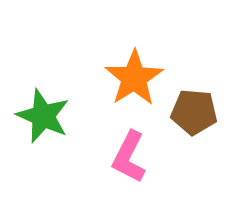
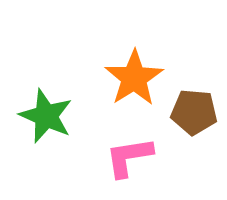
green star: moved 3 px right
pink L-shape: rotated 54 degrees clockwise
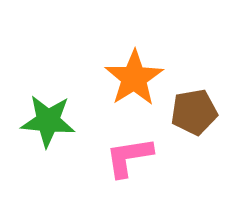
brown pentagon: rotated 15 degrees counterclockwise
green star: moved 2 px right, 5 px down; rotated 18 degrees counterclockwise
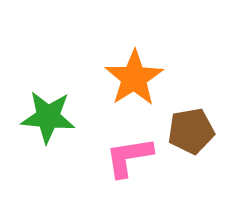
brown pentagon: moved 3 px left, 19 px down
green star: moved 4 px up
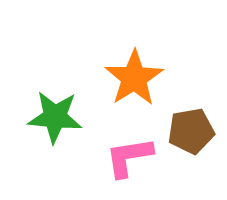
green star: moved 7 px right
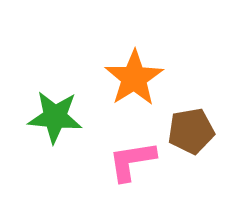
pink L-shape: moved 3 px right, 4 px down
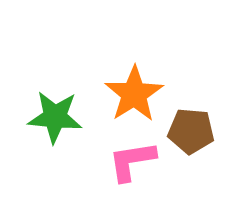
orange star: moved 16 px down
brown pentagon: rotated 15 degrees clockwise
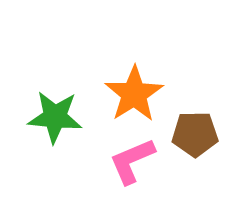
brown pentagon: moved 4 px right, 3 px down; rotated 6 degrees counterclockwise
pink L-shape: rotated 14 degrees counterclockwise
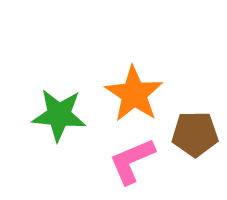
orange star: rotated 6 degrees counterclockwise
green star: moved 4 px right, 2 px up
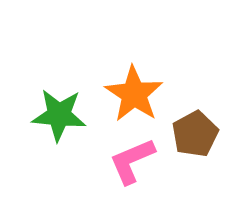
brown pentagon: rotated 27 degrees counterclockwise
